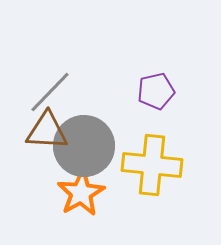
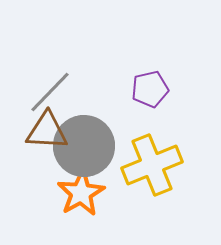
purple pentagon: moved 6 px left, 2 px up
yellow cross: rotated 28 degrees counterclockwise
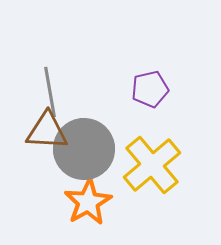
gray line: rotated 54 degrees counterclockwise
gray circle: moved 3 px down
yellow cross: rotated 18 degrees counterclockwise
orange star: moved 7 px right, 9 px down
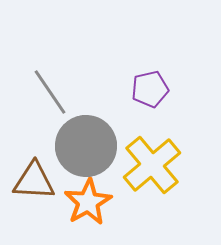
gray line: rotated 24 degrees counterclockwise
brown triangle: moved 13 px left, 50 px down
gray circle: moved 2 px right, 3 px up
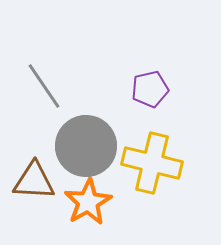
gray line: moved 6 px left, 6 px up
yellow cross: moved 2 px up; rotated 36 degrees counterclockwise
